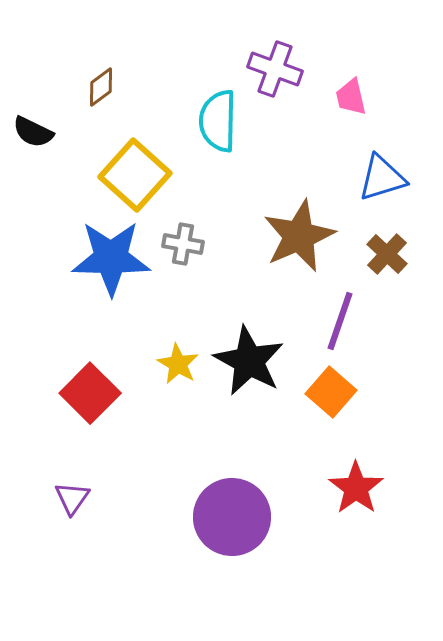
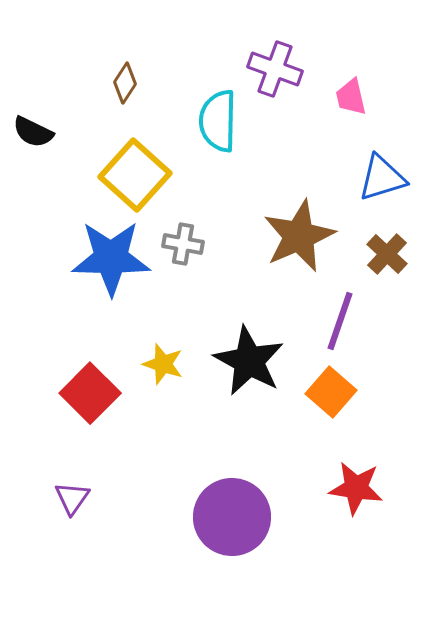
brown diamond: moved 24 px right, 4 px up; rotated 21 degrees counterclockwise
yellow star: moved 15 px left; rotated 12 degrees counterclockwise
red star: rotated 28 degrees counterclockwise
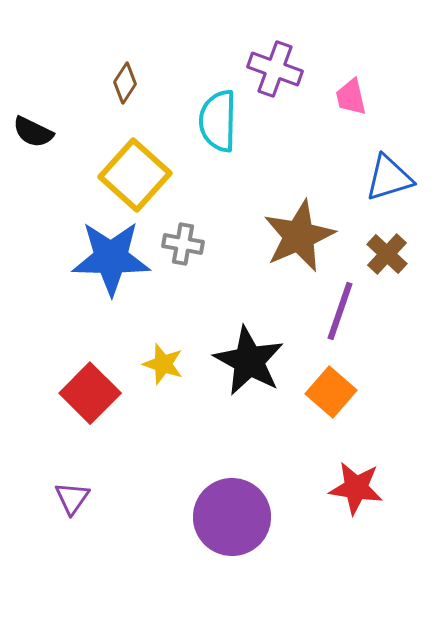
blue triangle: moved 7 px right
purple line: moved 10 px up
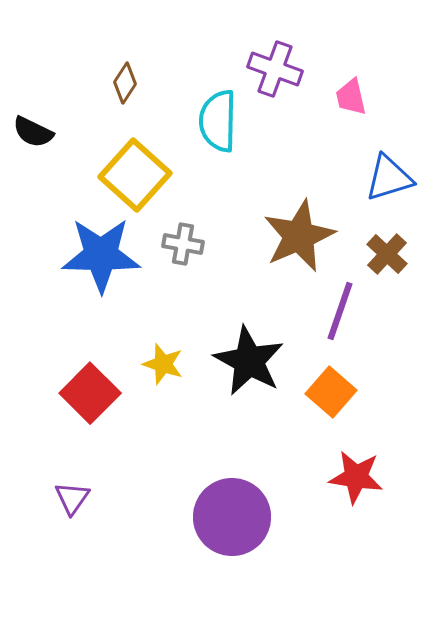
blue star: moved 10 px left, 3 px up
red star: moved 11 px up
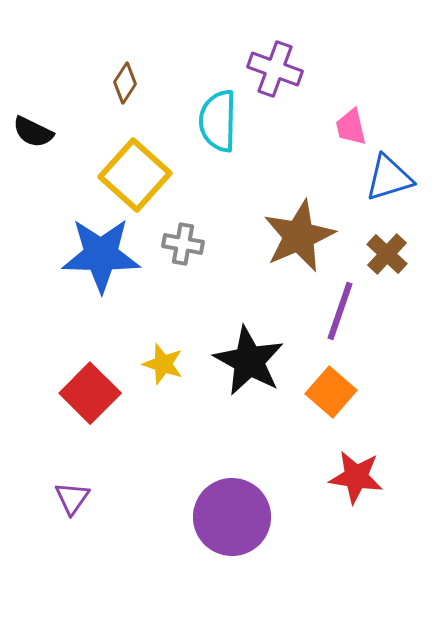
pink trapezoid: moved 30 px down
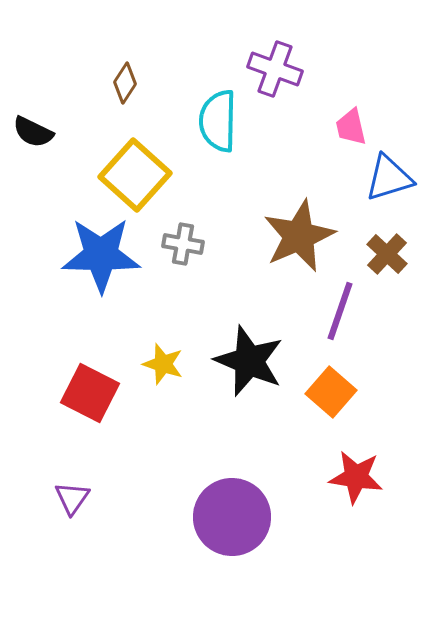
black star: rotated 6 degrees counterclockwise
red square: rotated 18 degrees counterclockwise
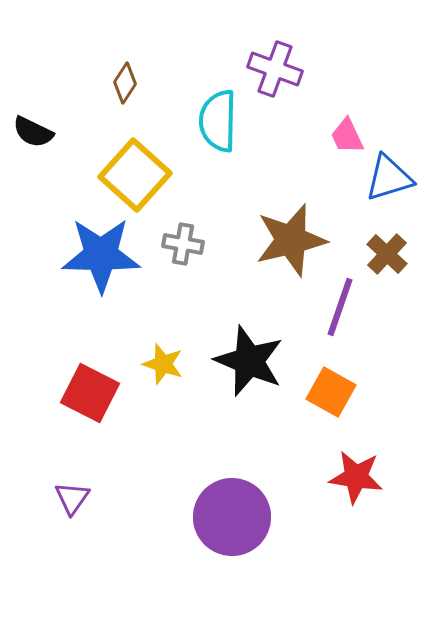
pink trapezoid: moved 4 px left, 9 px down; rotated 12 degrees counterclockwise
brown star: moved 8 px left, 4 px down; rotated 10 degrees clockwise
purple line: moved 4 px up
orange square: rotated 12 degrees counterclockwise
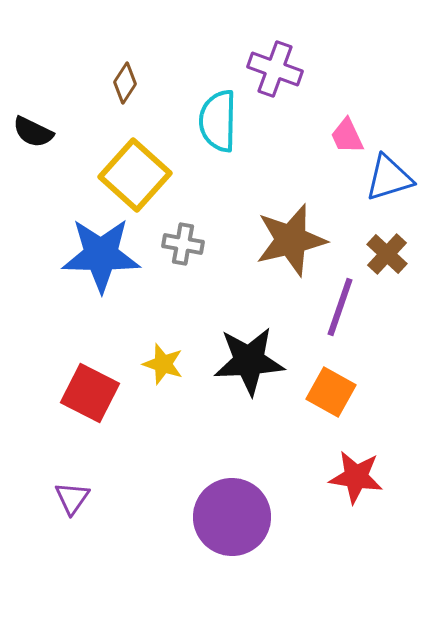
black star: rotated 26 degrees counterclockwise
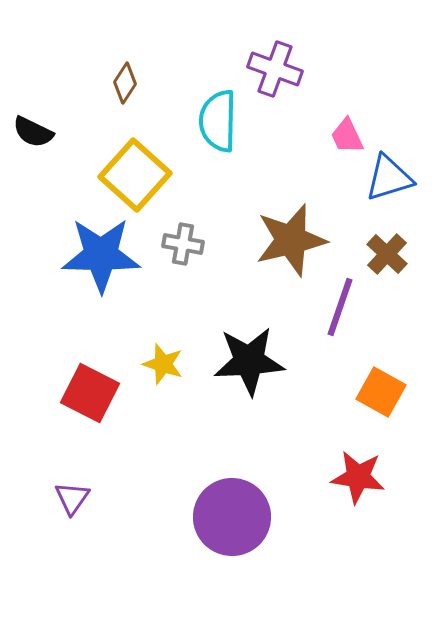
orange square: moved 50 px right
red star: moved 2 px right
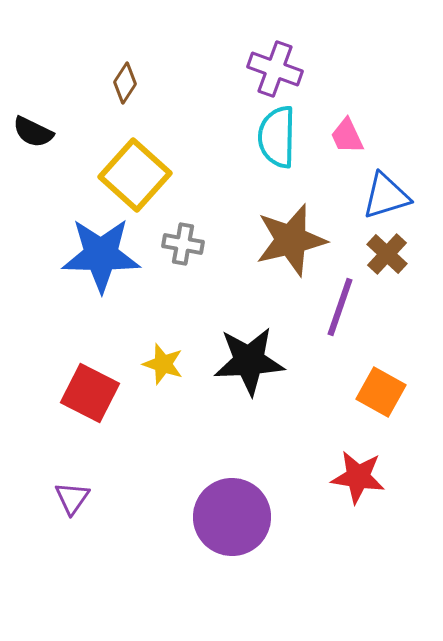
cyan semicircle: moved 59 px right, 16 px down
blue triangle: moved 3 px left, 18 px down
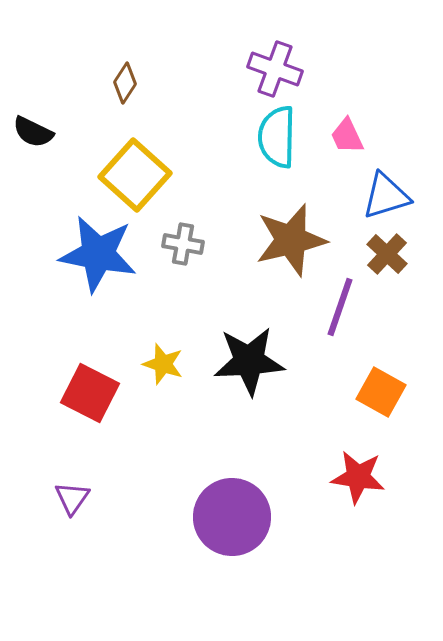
blue star: moved 3 px left, 1 px up; rotated 10 degrees clockwise
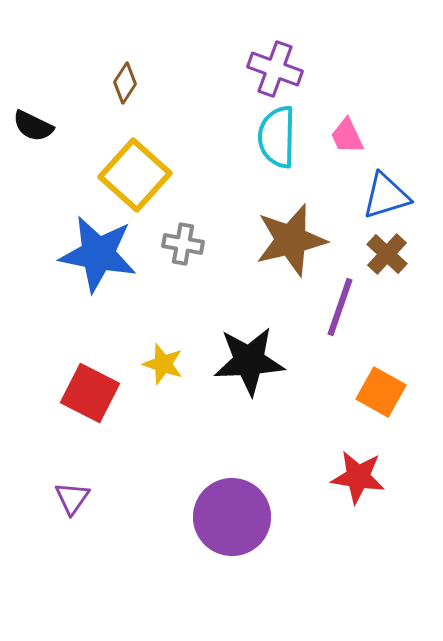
black semicircle: moved 6 px up
